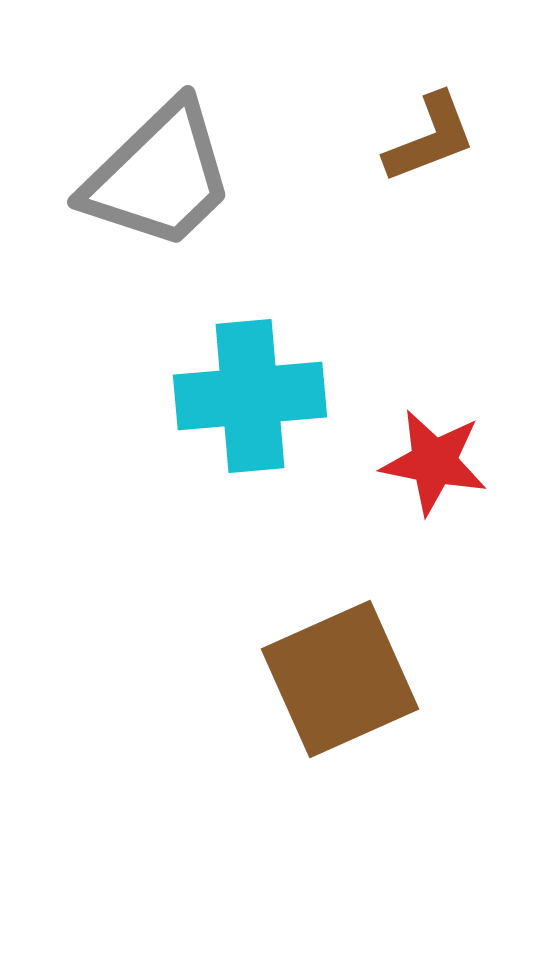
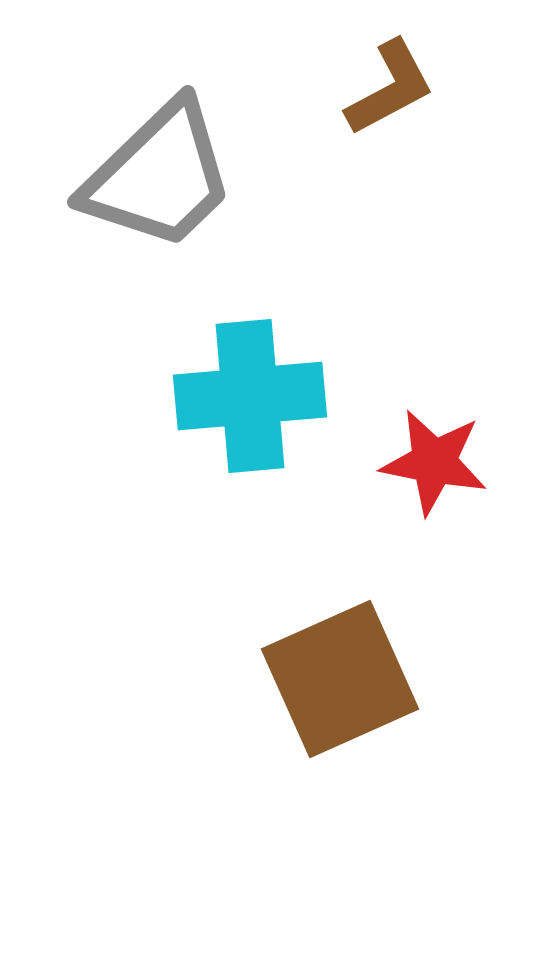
brown L-shape: moved 40 px left, 50 px up; rotated 7 degrees counterclockwise
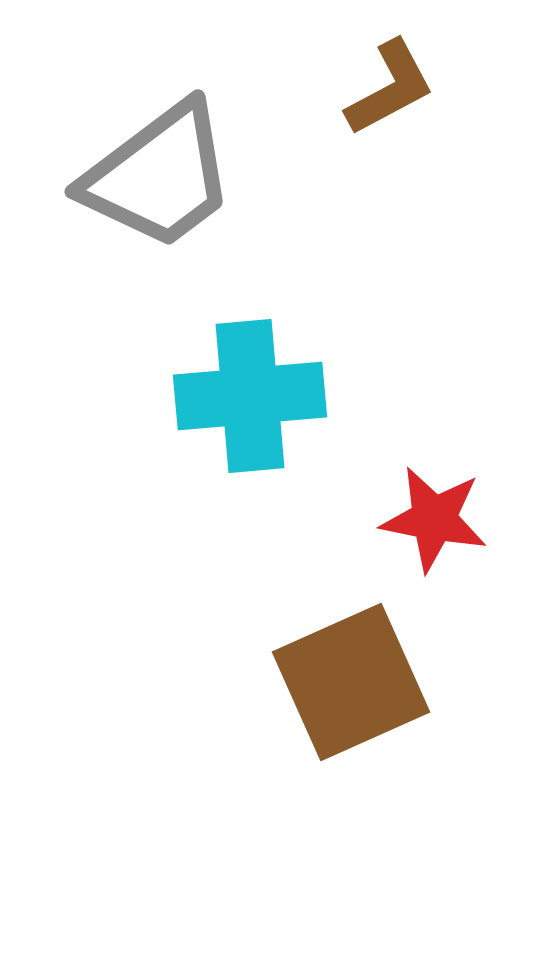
gray trapezoid: rotated 7 degrees clockwise
red star: moved 57 px down
brown square: moved 11 px right, 3 px down
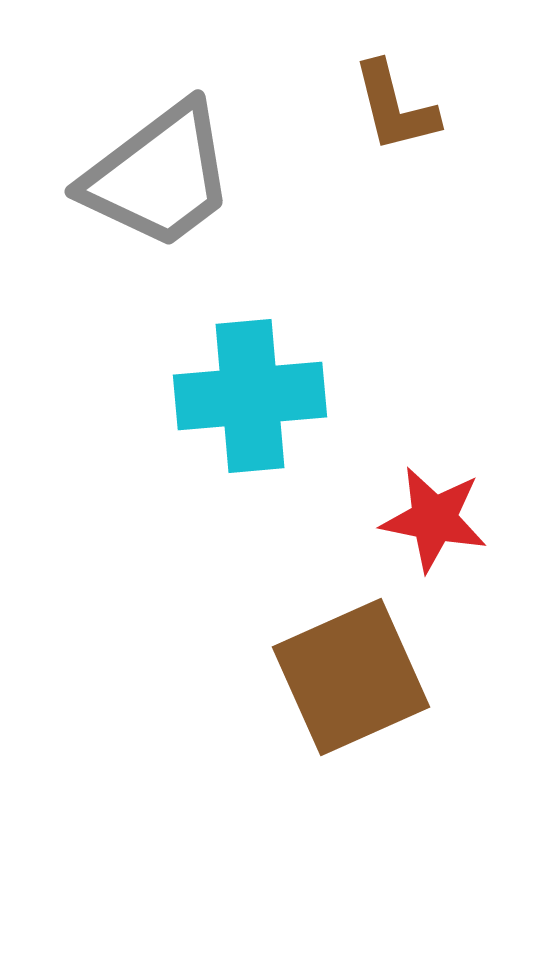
brown L-shape: moved 5 px right, 19 px down; rotated 104 degrees clockwise
brown square: moved 5 px up
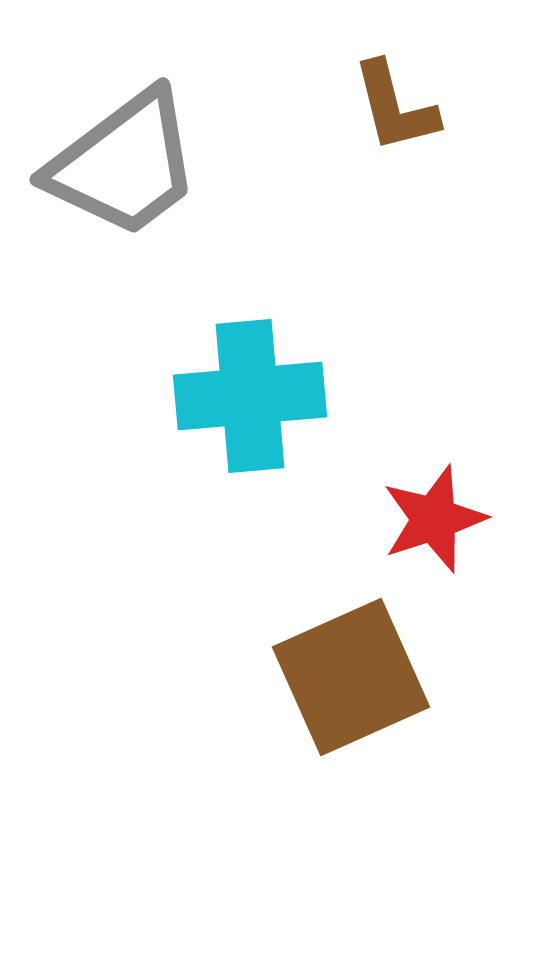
gray trapezoid: moved 35 px left, 12 px up
red star: rotated 29 degrees counterclockwise
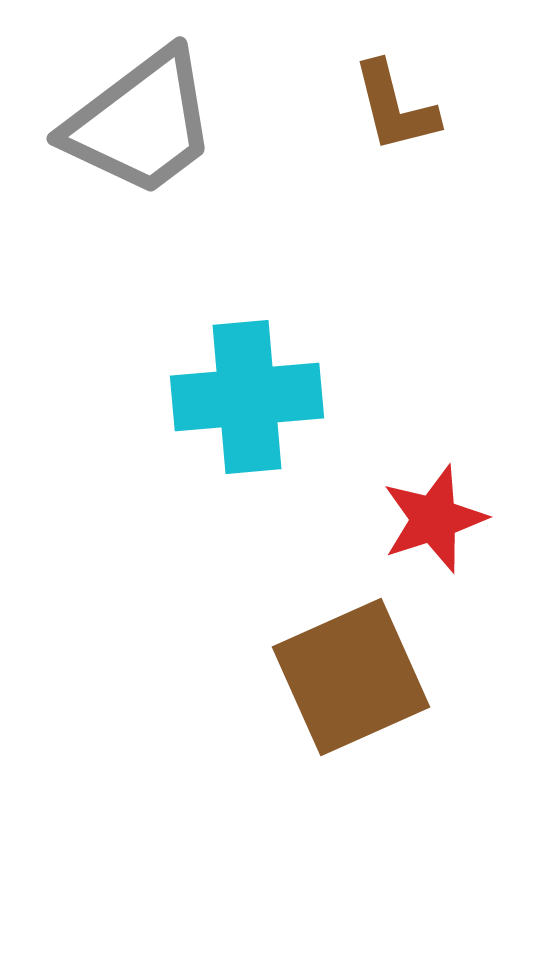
gray trapezoid: moved 17 px right, 41 px up
cyan cross: moved 3 px left, 1 px down
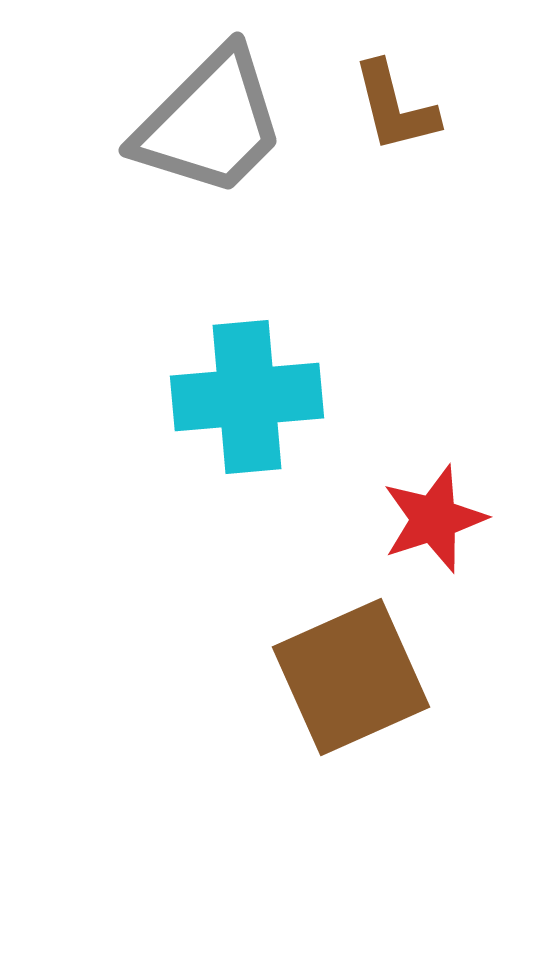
gray trapezoid: moved 69 px right; rotated 8 degrees counterclockwise
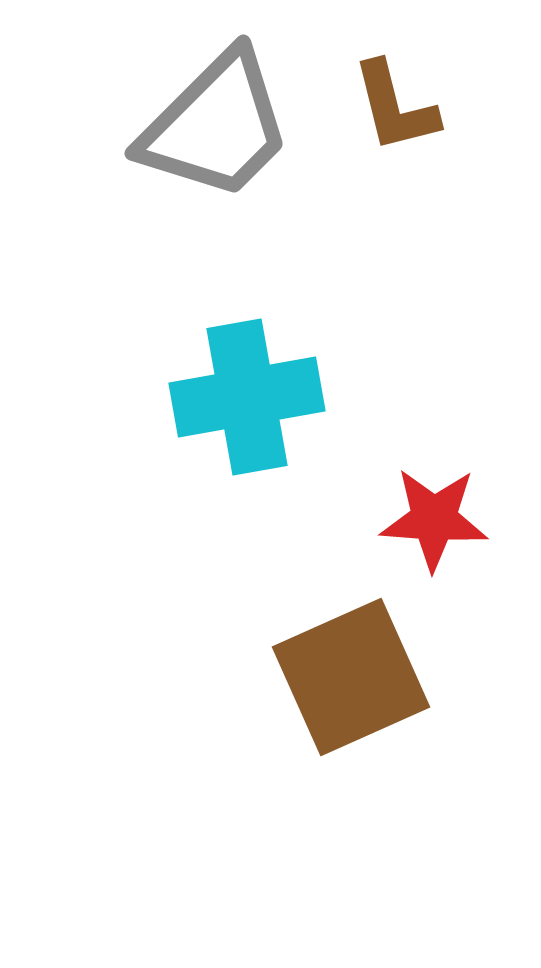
gray trapezoid: moved 6 px right, 3 px down
cyan cross: rotated 5 degrees counterclockwise
red star: rotated 22 degrees clockwise
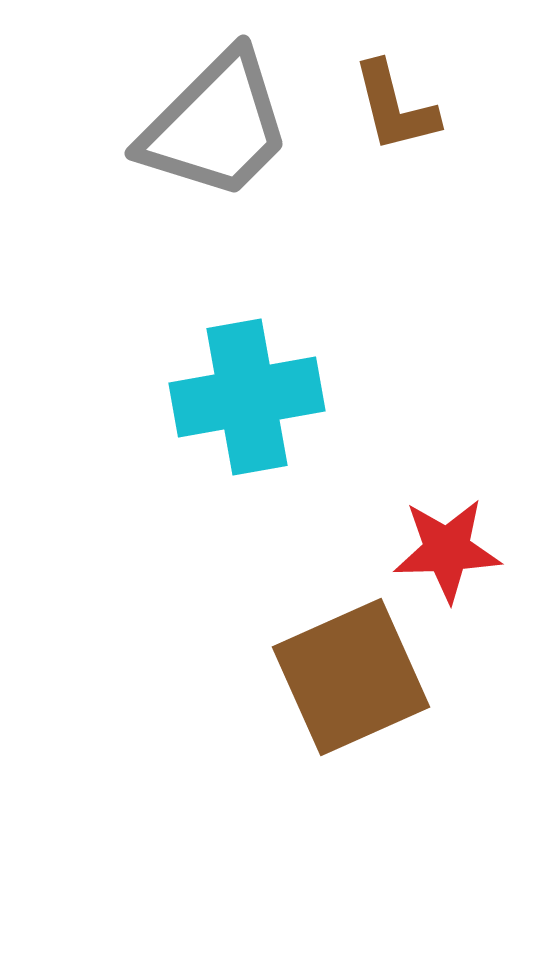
red star: moved 13 px right, 31 px down; rotated 6 degrees counterclockwise
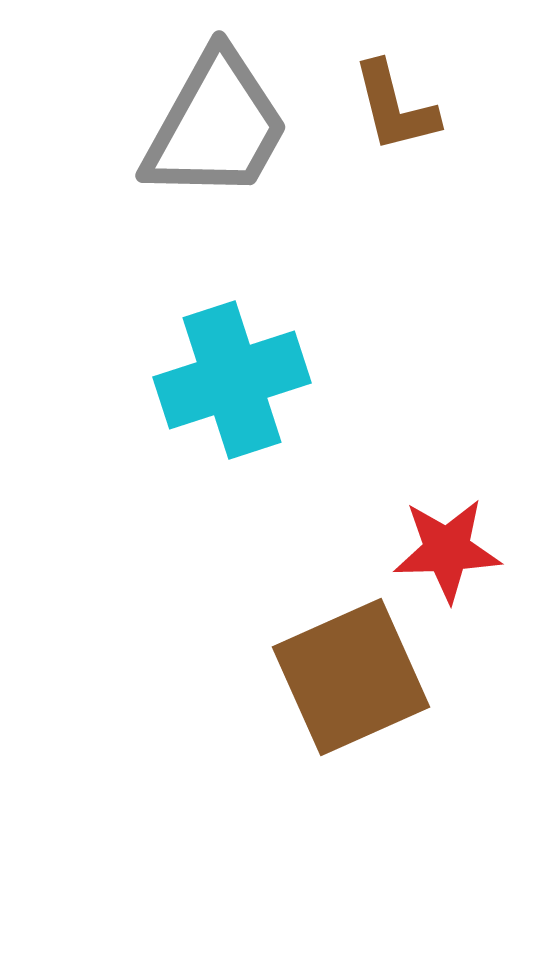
gray trapezoid: rotated 16 degrees counterclockwise
cyan cross: moved 15 px left, 17 px up; rotated 8 degrees counterclockwise
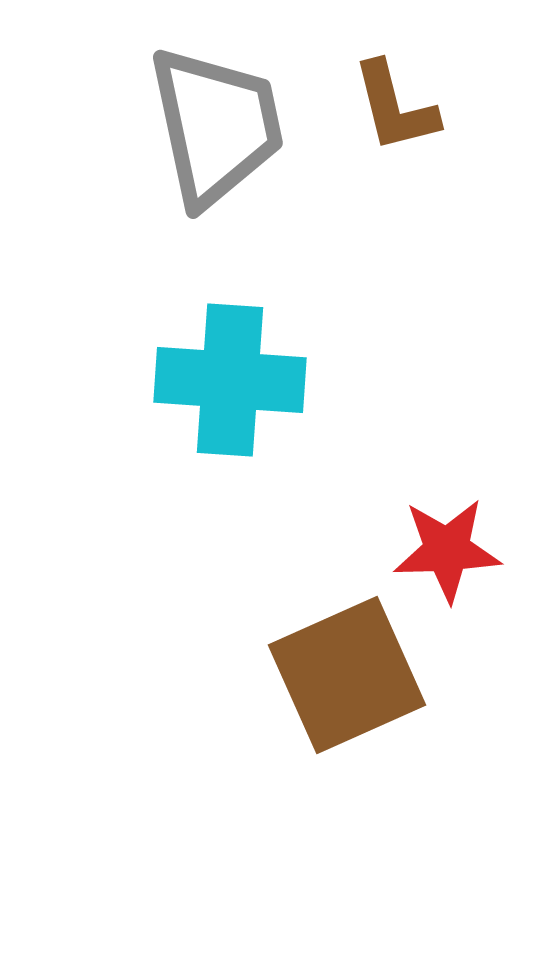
gray trapezoid: rotated 41 degrees counterclockwise
cyan cross: moved 2 px left; rotated 22 degrees clockwise
brown square: moved 4 px left, 2 px up
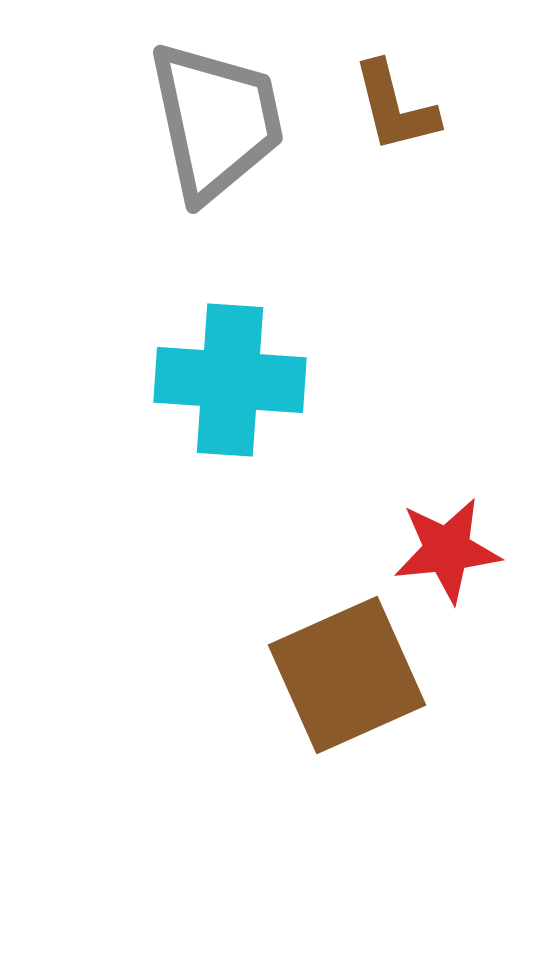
gray trapezoid: moved 5 px up
red star: rotated 4 degrees counterclockwise
